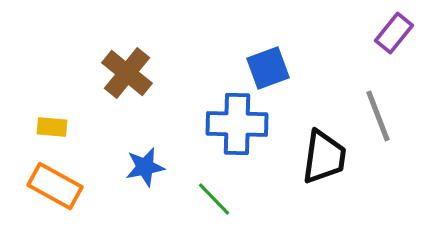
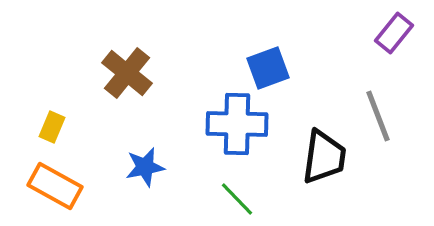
yellow rectangle: rotated 72 degrees counterclockwise
green line: moved 23 px right
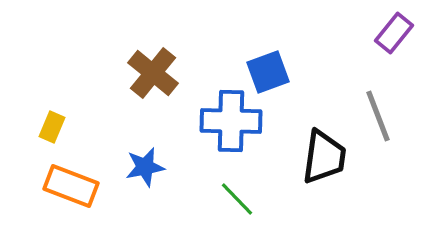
blue square: moved 4 px down
brown cross: moved 26 px right
blue cross: moved 6 px left, 3 px up
orange rectangle: moved 16 px right; rotated 8 degrees counterclockwise
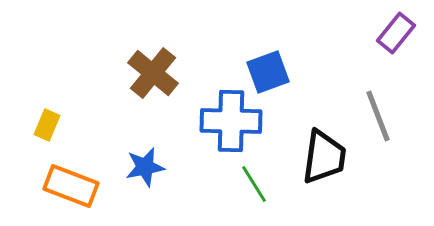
purple rectangle: moved 2 px right
yellow rectangle: moved 5 px left, 2 px up
green line: moved 17 px right, 15 px up; rotated 12 degrees clockwise
